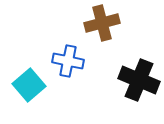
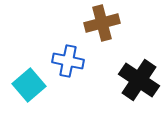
black cross: rotated 12 degrees clockwise
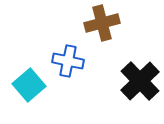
black cross: moved 1 px right, 1 px down; rotated 12 degrees clockwise
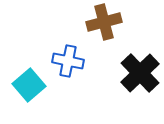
brown cross: moved 2 px right, 1 px up
black cross: moved 8 px up
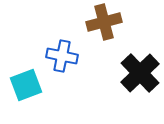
blue cross: moved 6 px left, 5 px up
cyan square: moved 3 px left; rotated 20 degrees clockwise
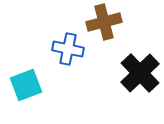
blue cross: moved 6 px right, 7 px up
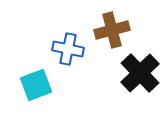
brown cross: moved 8 px right, 8 px down
cyan square: moved 10 px right
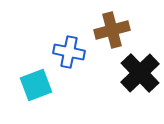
blue cross: moved 1 px right, 3 px down
